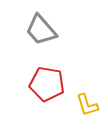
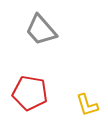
red pentagon: moved 17 px left, 9 px down
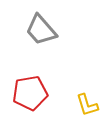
red pentagon: rotated 20 degrees counterclockwise
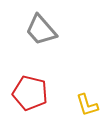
red pentagon: rotated 24 degrees clockwise
